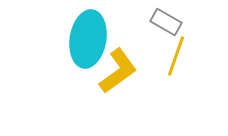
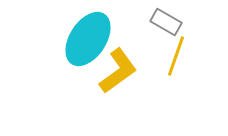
cyan ellipse: rotated 24 degrees clockwise
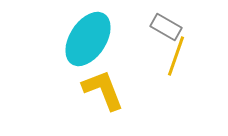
gray rectangle: moved 5 px down
yellow L-shape: moved 15 px left, 19 px down; rotated 75 degrees counterclockwise
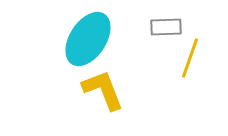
gray rectangle: rotated 32 degrees counterclockwise
yellow line: moved 14 px right, 2 px down
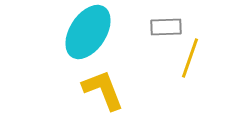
cyan ellipse: moved 7 px up
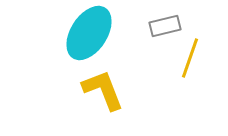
gray rectangle: moved 1 px left, 1 px up; rotated 12 degrees counterclockwise
cyan ellipse: moved 1 px right, 1 px down
